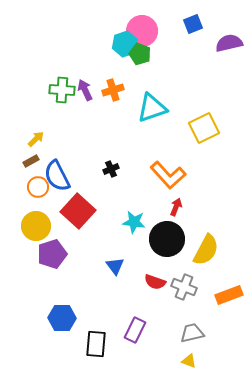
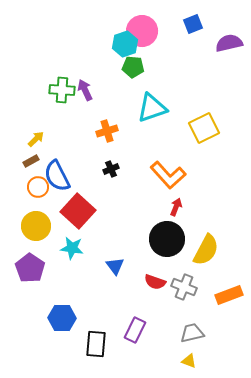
green pentagon: moved 7 px left, 13 px down; rotated 15 degrees counterclockwise
orange cross: moved 6 px left, 41 px down
cyan star: moved 62 px left, 26 px down
purple pentagon: moved 22 px left, 14 px down; rotated 20 degrees counterclockwise
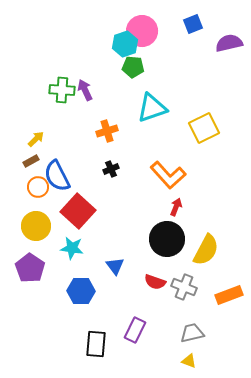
blue hexagon: moved 19 px right, 27 px up
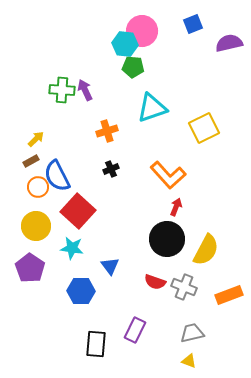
cyan hexagon: rotated 25 degrees clockwise
blue triangle: moved 5 px left
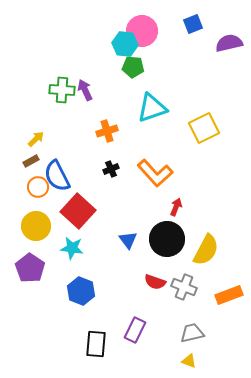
orange L-shape: moved 13 px left, 2 px up
blue triangle: moved 18 px right, 26 px up
blue hexagon: rotated 20 degrees clockwise
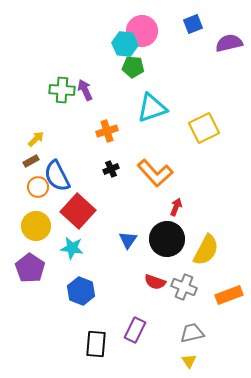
blue triangle: rotated 12 degrees clockwise
yellow triangle: rotated 35 degrees clockwise
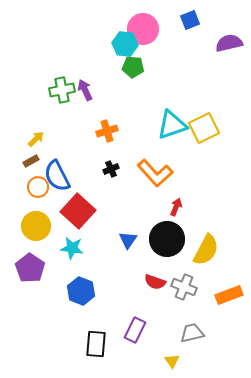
blue square: moved 3 px left, 4 px up
pink circle: moved 1 px right, 2 px up
green cross: rotated 15 degrees counterclockwise
cyan triangle: moved 20 px right, 17 px down
yellow triangle: moved 17 px left
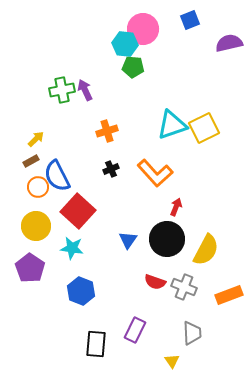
gray trapezoid: rotated 100 degrees clockwise
